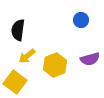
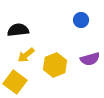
black semicircle: rotated 75 degrees clockwise
yellow arrow: moved 1 px left, 1 px up
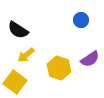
black semicircle: rotated 140 degrees counterclockwise
purple semicircle: rotated 18 degrees counterclockwise
yellow hexagon: moved 4 px right, 3 px down; rotated 20 degrees counterclockwise
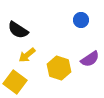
yellow arrow: moved 1 px right
